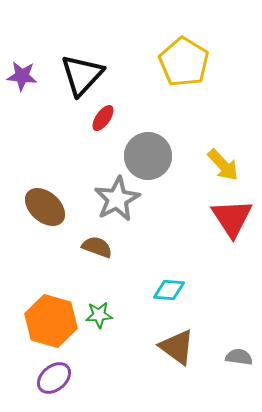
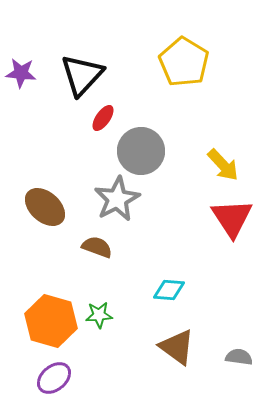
purple star: moved 1 px left, 3 px up
gray circle: moved 7 px left, 5 px up
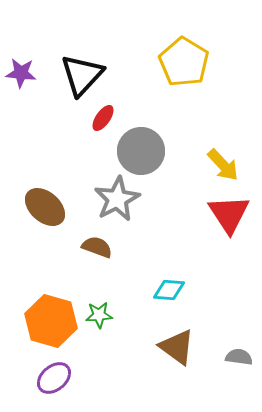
red triangle: moved 3 px left, 4 px up
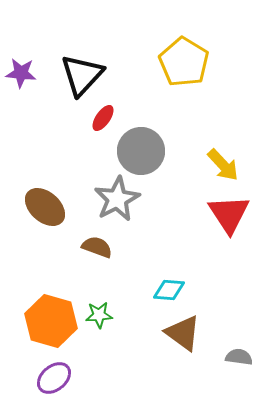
brown triangle: moved 6 px right, 14 px up
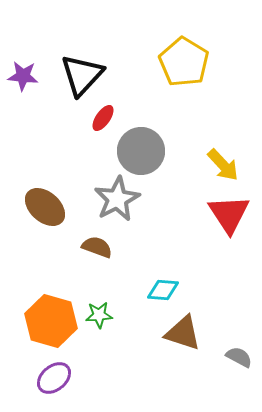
purple star: moved 2 px right, 3 px down
cyan diamond: moved 6 px left
brown triangle: rotated 18 degrees counterclockwise
gray semicircle: rotated 20 degrees clockwise
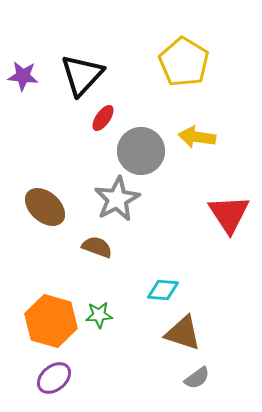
yellow arrow: moved 26 px left, 28 px up; rotated 141 degrees clockwise
gray semicircle: moved 42 px left, 21 px down; rotated 116 degrees clockwise
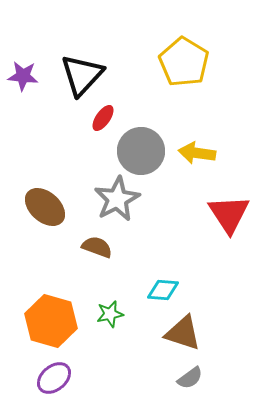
yellow arrow: moved 16 px down
green star: moved 11 px right, 1 px up; rotated 8 degrees counterclockwise
gray semicircle: moved 7 px left
